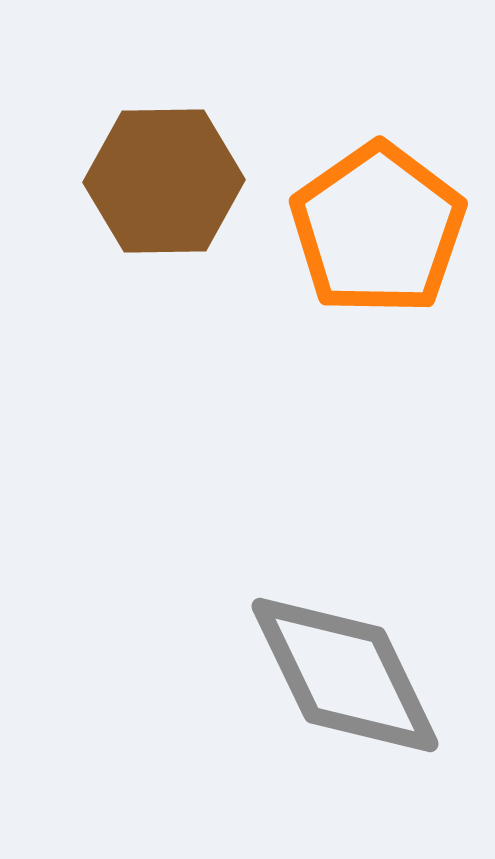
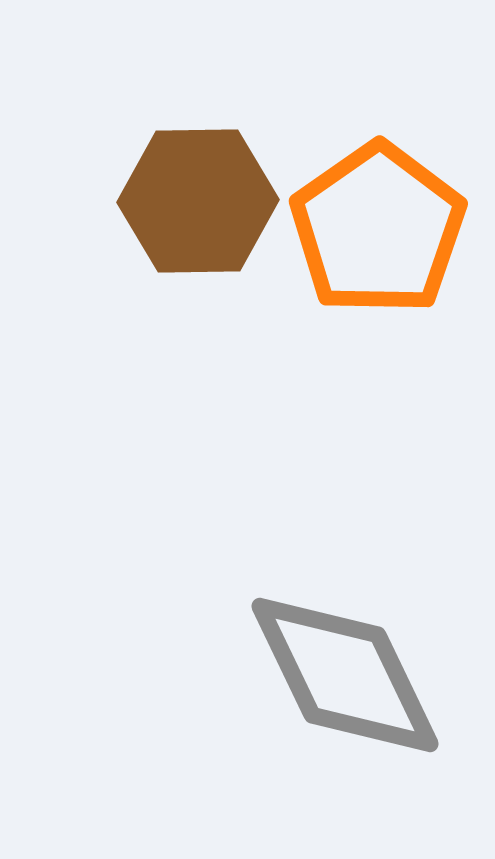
brown hexagon: moved 34 px right, 20 px down
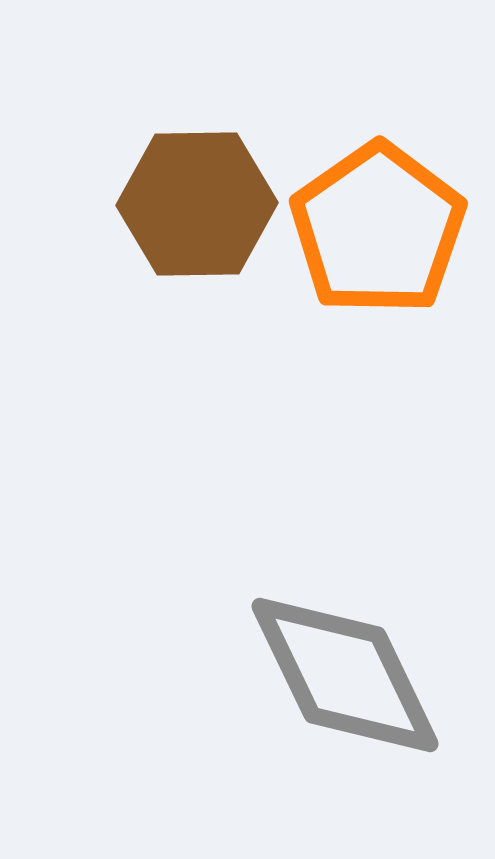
brown hexagon: moved 1 px left, 3 px down
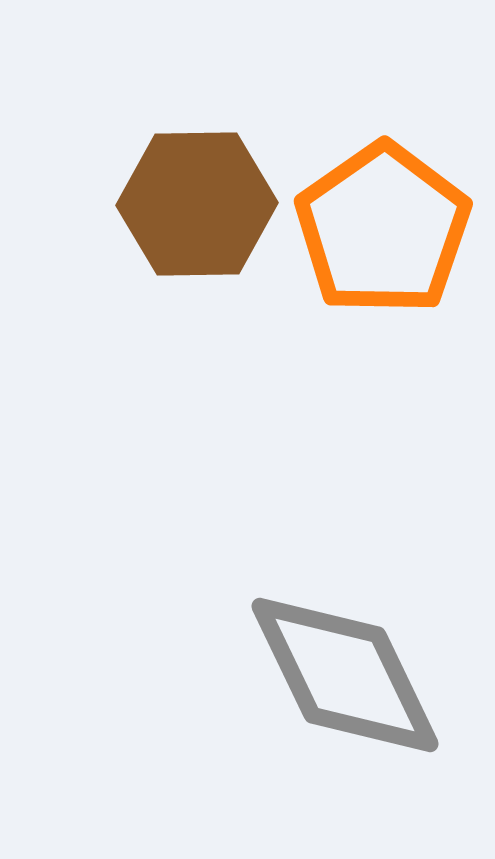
orange pentagon: moved 5 px right
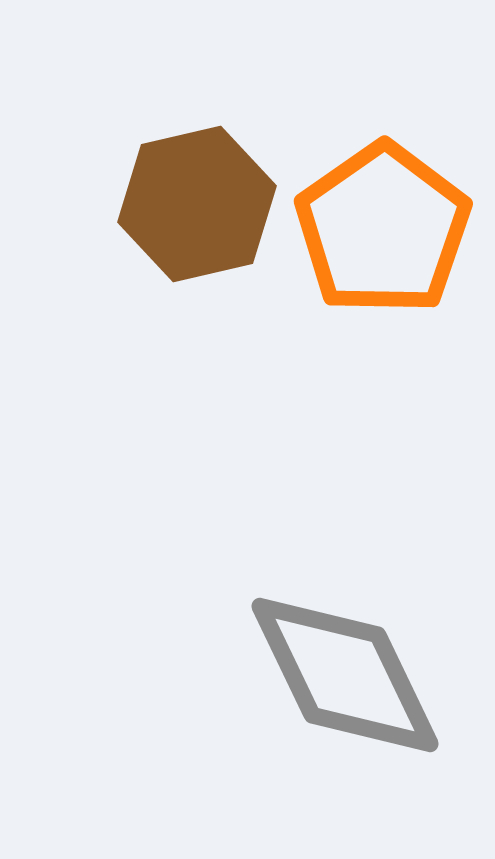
brown hexagon: rotated 12 degrees counterclockwise
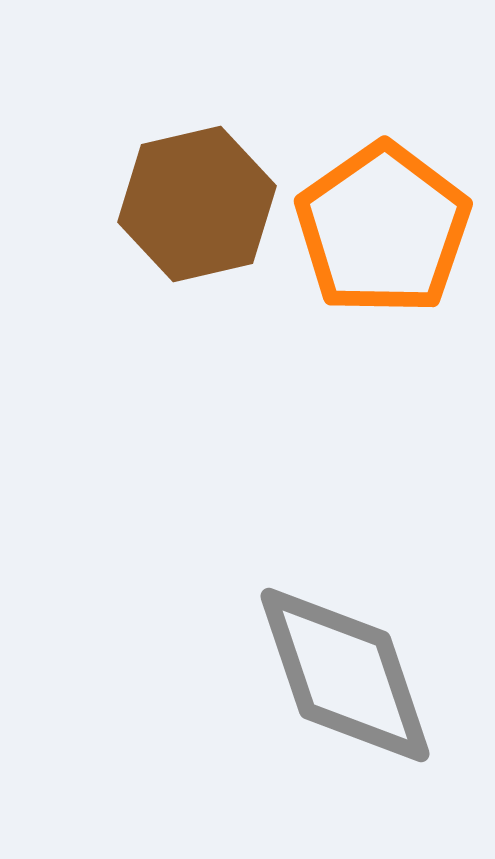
gray diamond: rotated 7 degrees clockwise
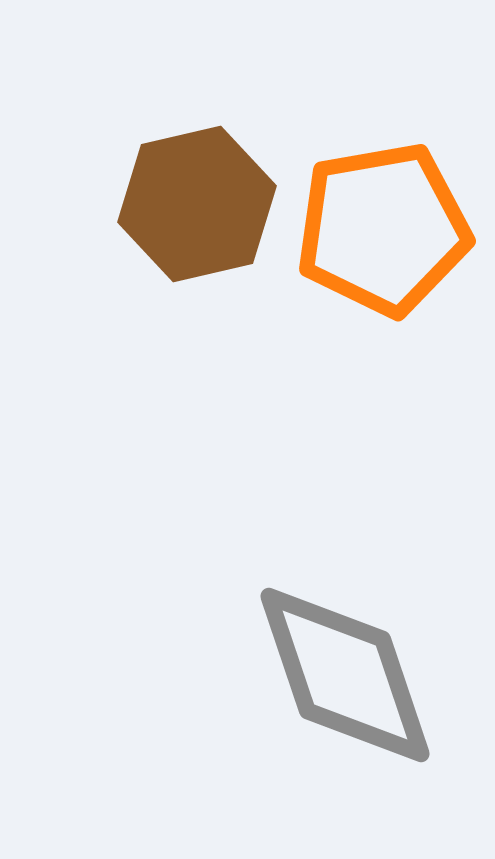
orange pentagon: rotated 25 degrees clockwise
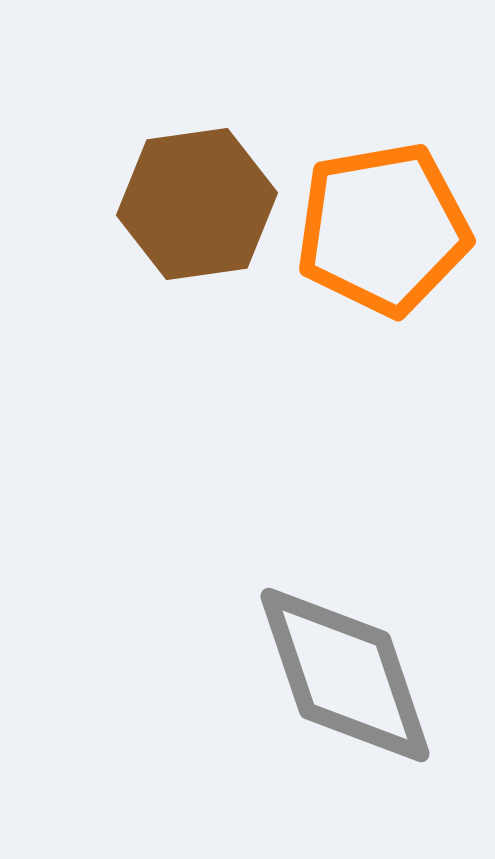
brown hexagon: rotated 5 degrees clockwise
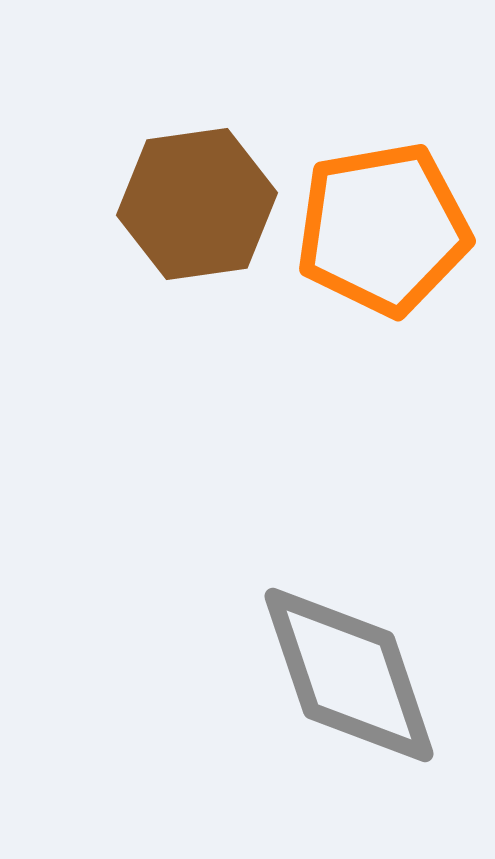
gray diamond: moved 4 px right
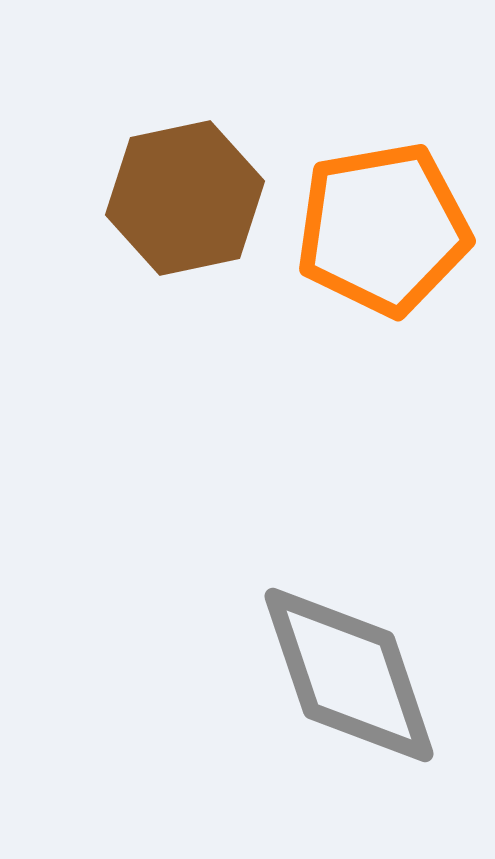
brown hexagon: moved 12 px left, 6 px up; rotated 4 degrees counterclockwise
